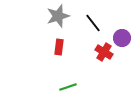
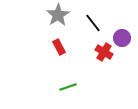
gray star: moved 1 px up; rotated 15 degrees counterclockwise
red rectangle: rotated 35 degrees counterclockwise
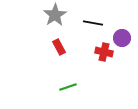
gray star: moved 3 px left
black line: rotated 42 degrees counterclockwise
red cross: rotated 18 degrees counterclockwise
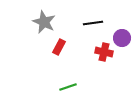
gray star: moved 11 px left, 7 px down; rotated 15 degrees counterclockwise
black line: rotated 18 degrees counterclockwise
red rectangle: rotated 56 degrees clockwise
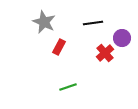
red cross: moved 1 px right, 1 px down; rotated 36 degrees clockwise
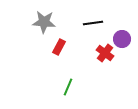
gray star: rotated 20 degrees counterclockwise
purple circle: moved 1 px down
red cross: rotated 12 degrees counterclockwise
green line: rotated 48 degrees counterclockwise
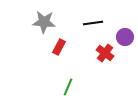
purple circle: moved 3 px right, 2 px up
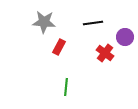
green line: moved 2 px left; rotated 18 degrees counterclockwise
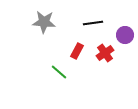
purple circle: moved 2 px up
red rectangle: moved 18 px right, 4 px down
red cross: rotated 18 degrees clockwise
green line: moved 7 px left, 15 px up; rotated 54 degrees counterclockwise
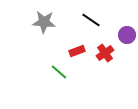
black line: moved 2 px left, 3 px up; rotated 42 degrees clockwise
purple circle: moved 2 px right
red rectangle: rotated 42 degrees clockwise
